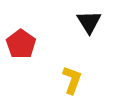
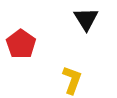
black triangle: moved 3 px left, 3 px up
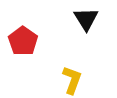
red pentagon: moved 2 px right, 3 px up
